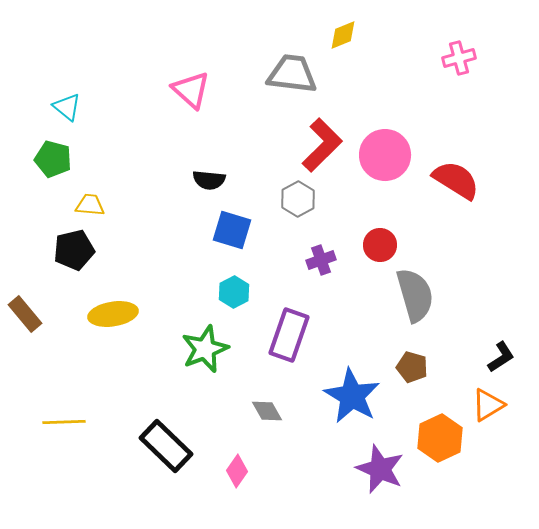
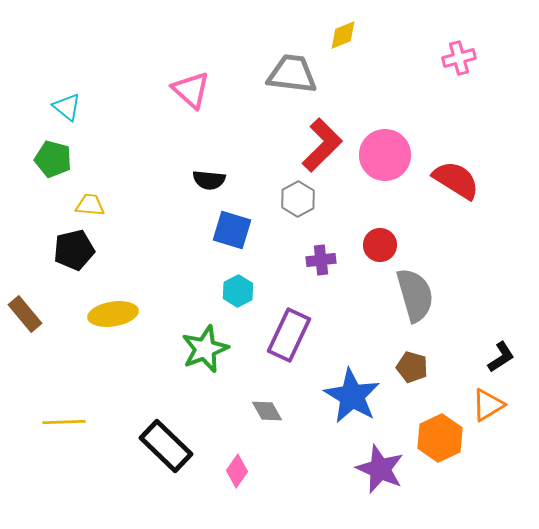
purple cross: rotated 12 degrees clockwise
cyan hexagon: moved 4 px right, 1 px up
purple rectangle: rotated 6 degrees clockwise
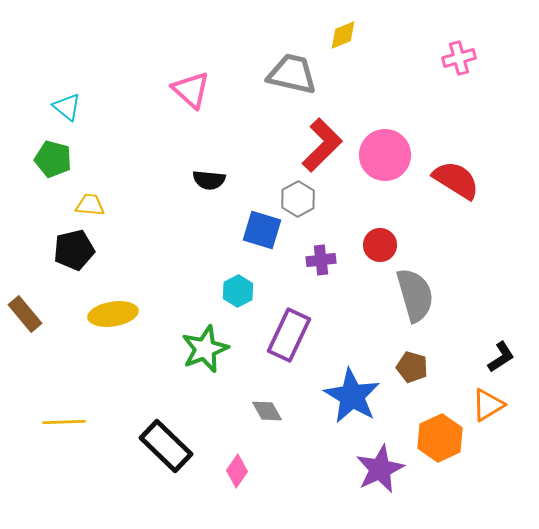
gray trapezoid: rotated 6 degrees clockwise
blue square: moved 30 px right
purple star: rotated 24 degrees clockwise
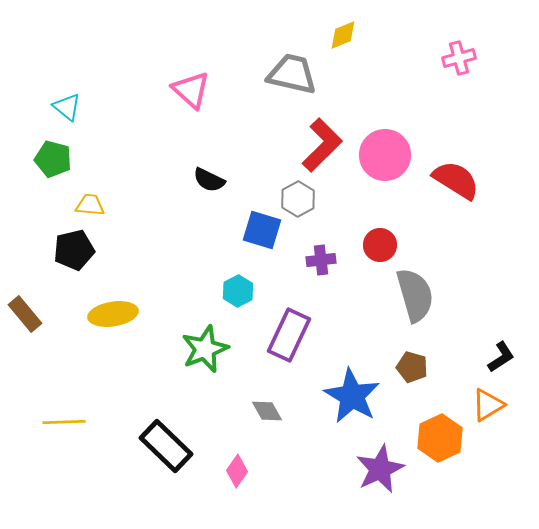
black semicircle: rotated 20 degrees clockwise
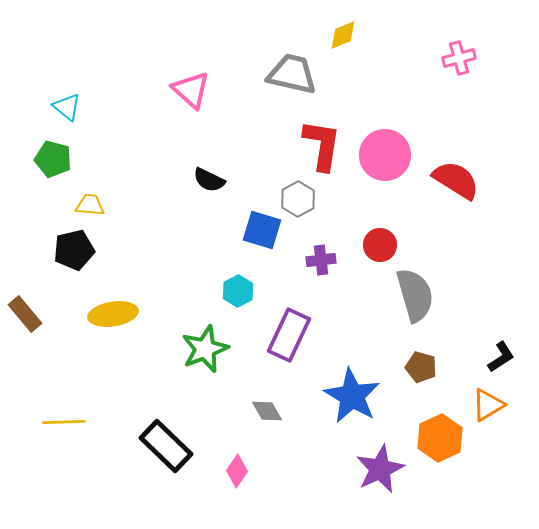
red L-shape: rotated 36 degrees counterclockwise
brown pentagon: moved 9 px right
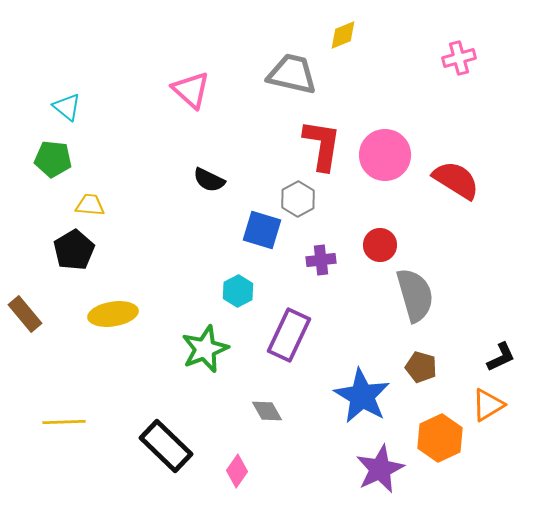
green pentagon: rotated 9 degrees counterclockwise
black pentagon: rotated 18 degrees counterclockwise
black L-shape: rotated 8 degrees clockwise
blue star: moved 10 px right
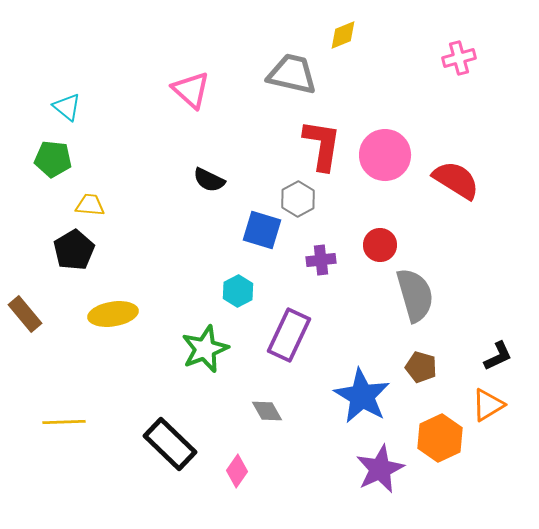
black L-shape: moved 3 px left, 1 px up
black rectangle: moved 4 px right, 2 px up
